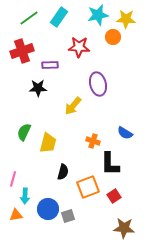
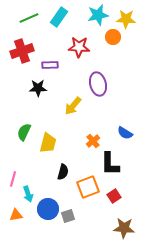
green line: rotated 12 degrees clockwise
orange cross: rotated 32 degrees clockwise
cyan arrow: moved 3 px right, 2 px up; rotated 21 degrees counterclockwise
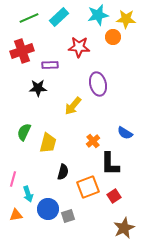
cyan rectangle: rotated 12 degrees clockwise
brown star: rotated 30 degrees counterclockwise
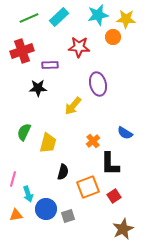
blue circle: moved 2 px left
brown star: moved 1 px left, 1 px down
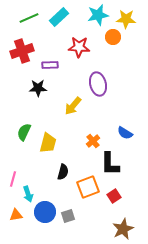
blue circle: moved 1 px left, 3 px down
